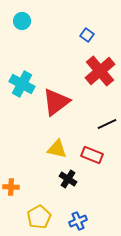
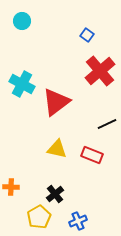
black cross: moved 13 px left, 15 px down; rotated 18 degrees clockwise
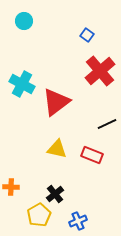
cyan circle: moved 2 px right
yellow pentagon: moved 2 px up
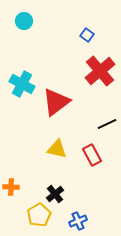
red rectangle: rotated 40 degrees clockwise
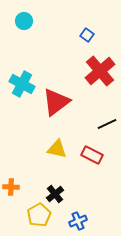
red rectangle: rotated 35 degrees counterclockwise
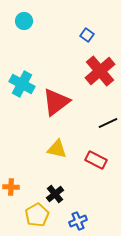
black line: moved 1 px right, 1 px up
red rectangle: moved 4 px right, 5 px down
yellow pentagon: moved 2 px left
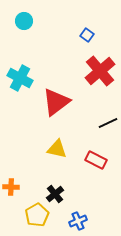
cyan cross: moved 2 px left, 6 px up
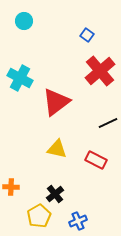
yellow pentagon: moved 2 px right, 1 px down
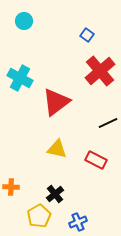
blue cross: moved 1 px down
